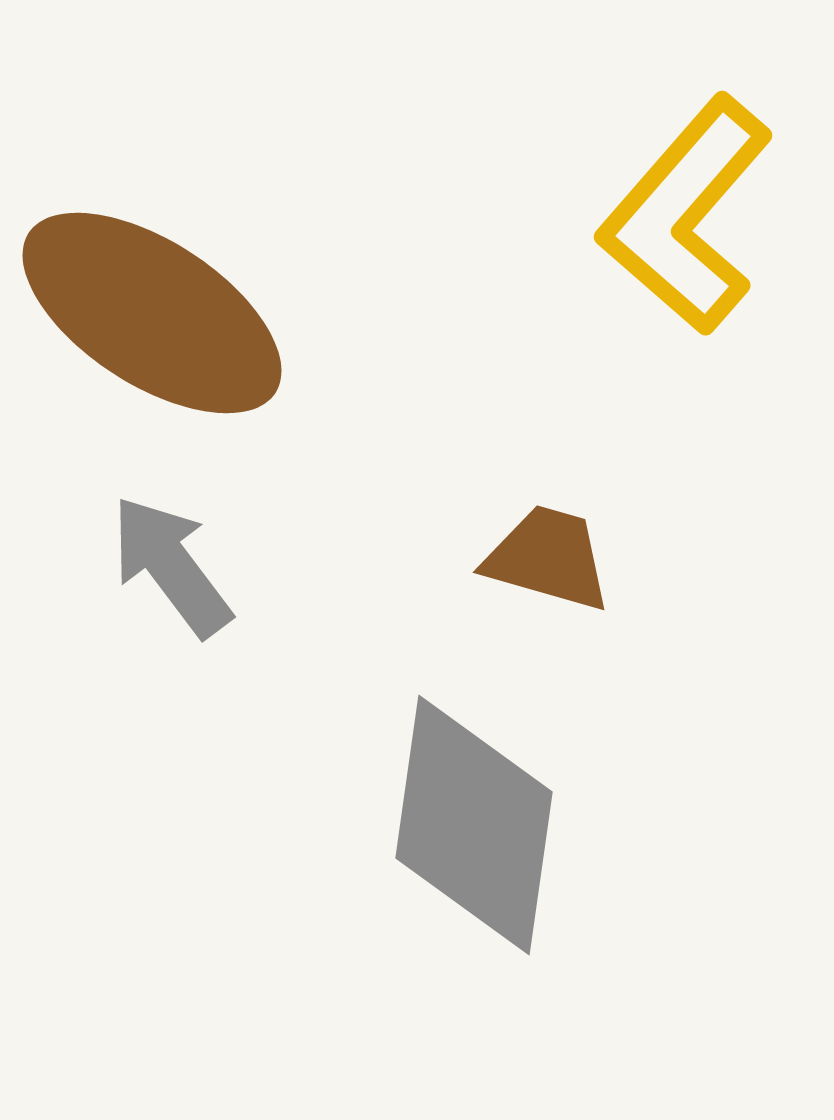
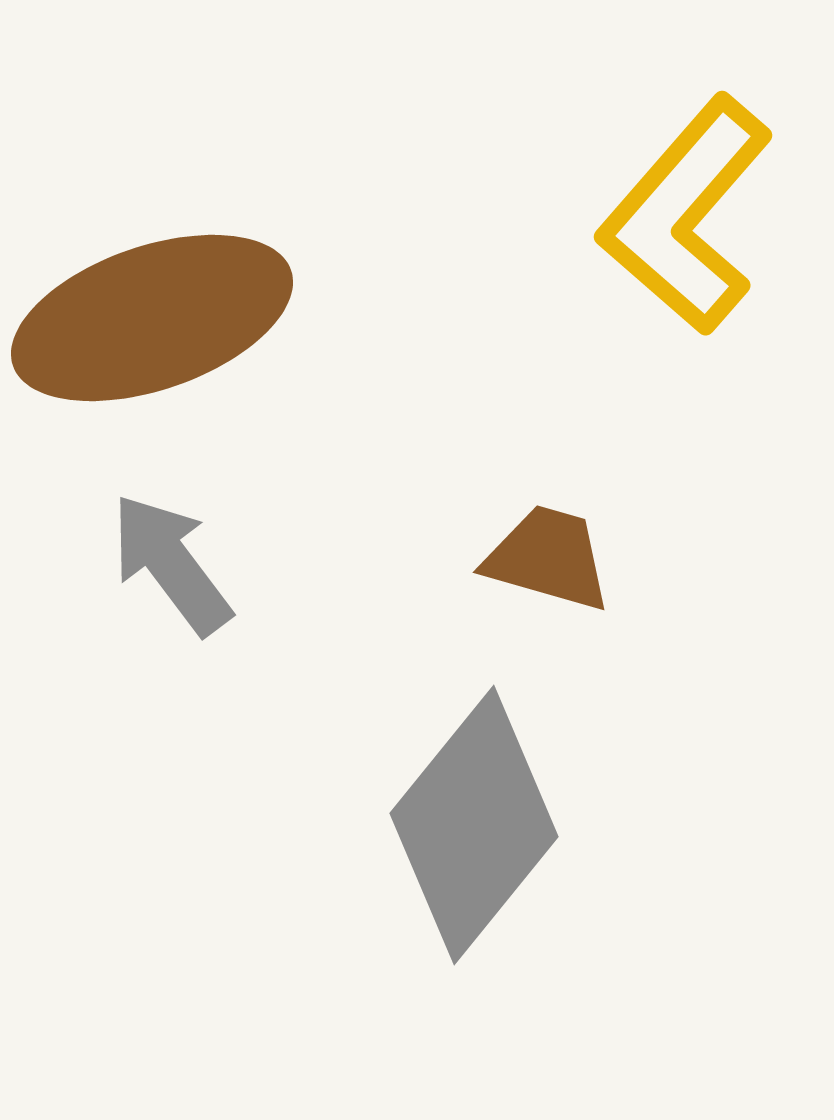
brown ellipse: moved 5 px down; rotated 52 degrees counterclockwise
gray arrow: moved 2 px up
gray diamond: rotated 31 degrees clockwise
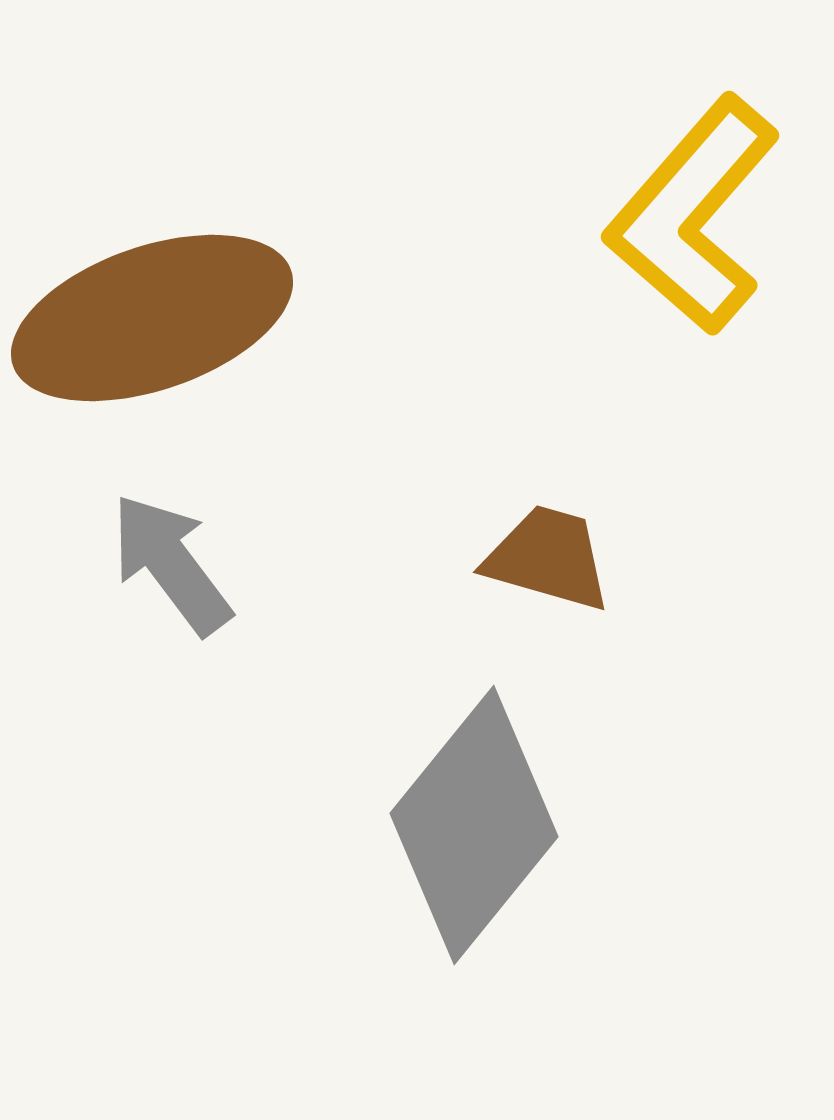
yellow L-shape: moved 7 px right
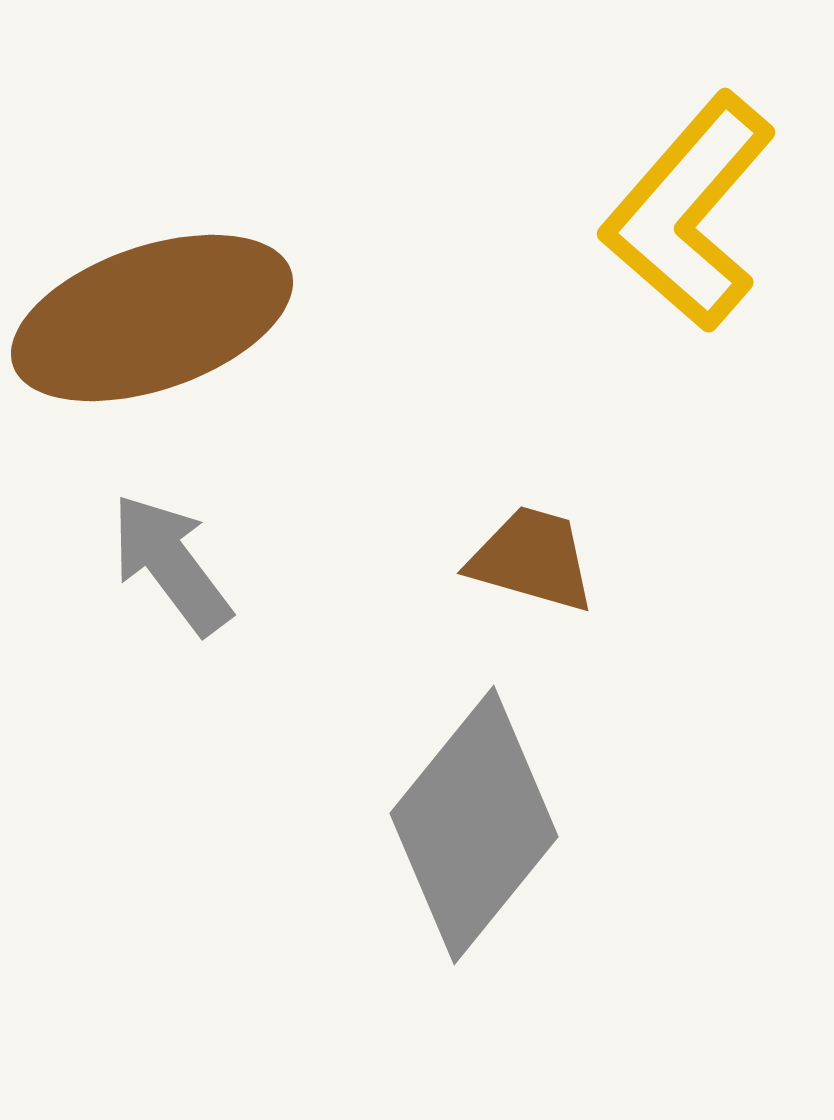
yellow L-shape: moved 4 px left, 3 px up
brown trapezoid: moved 16 px left, 1 px down
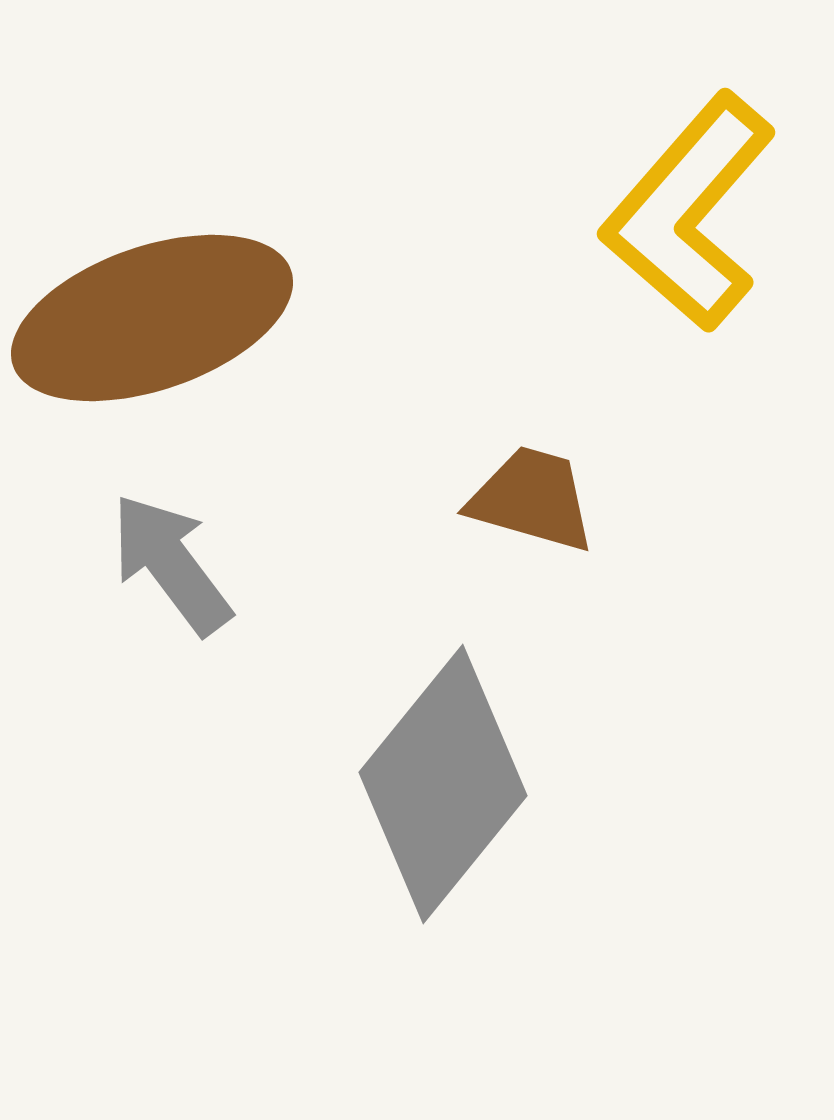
brown trapezoid: moved 60 px up
gray diamond: moved 31 px left, 41 px up
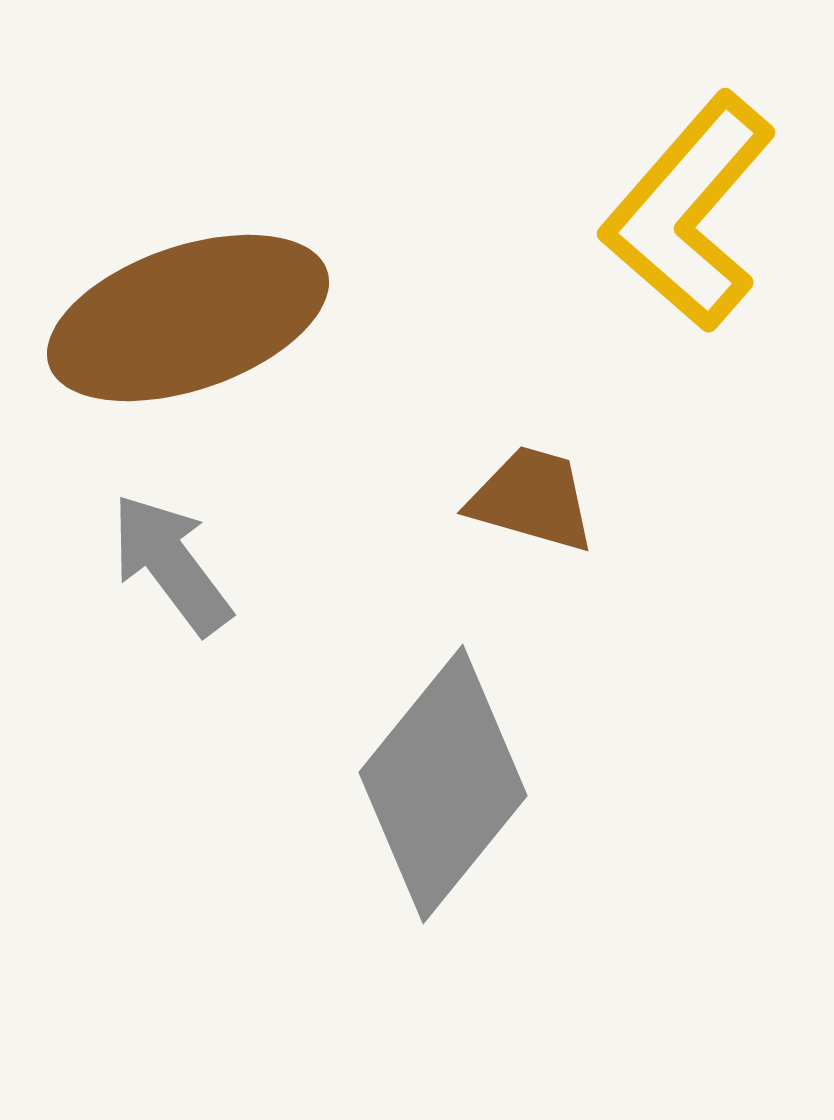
brown ellipse: moved 36 px right
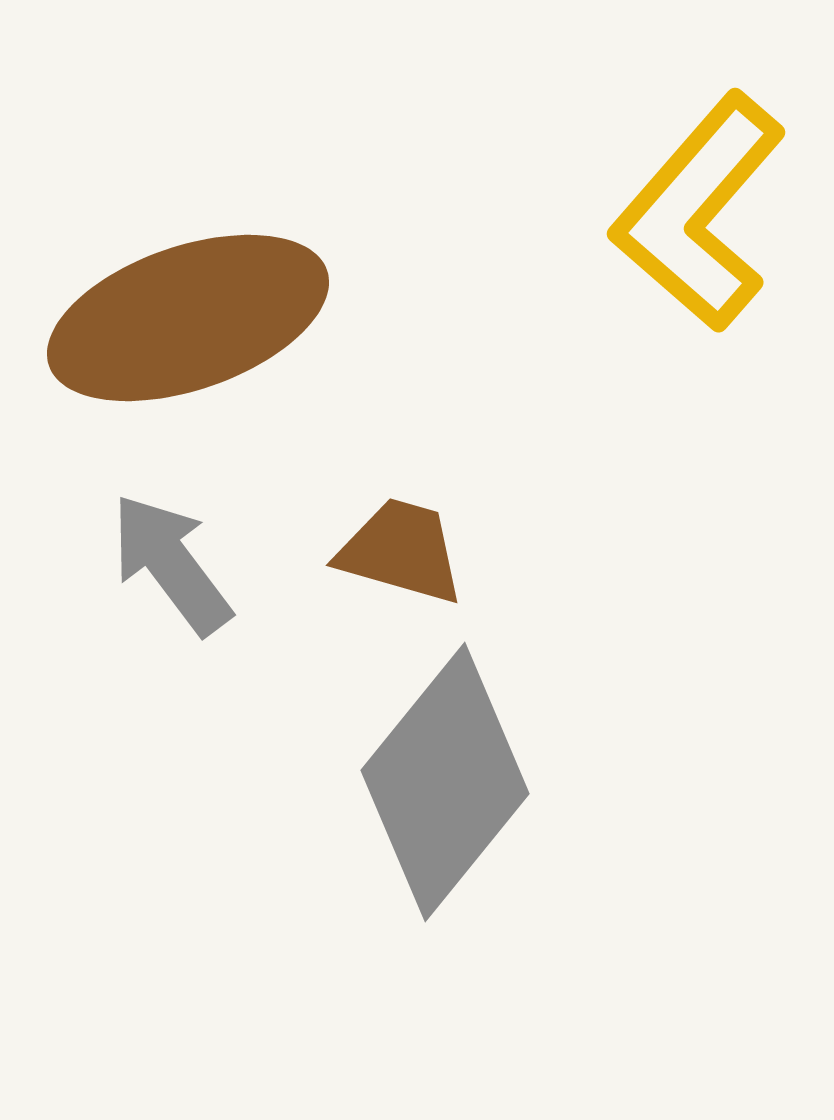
yellow L-shape: moved 10 px right
brown trapezoid: moved 131 px left, 52 px down
gray diamond: moved 2 px right, 2 px up
